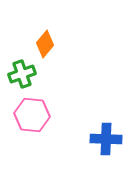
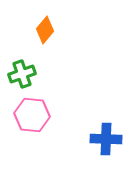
orange diamond: moved 14 px up
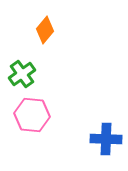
green cross: rotated 16 degrees counterclockwise
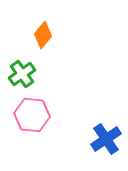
orange diamond: moved 2 px left, 5 px down
blue cross: rotated 36 degrees counterclockwise
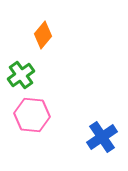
green cross: moved 1 px left, 1 px down
blue cross: moved 4 px left, 2 px up
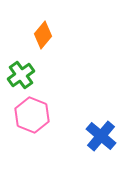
pink hexagon: rotated 16 degrees clockwise
blue cross: moved 1 px left, 1 px up; rotated 16 degrees counterclockwise
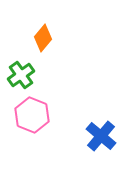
orange diamond: moved 3 px down
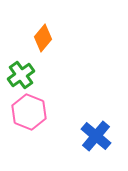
pink hexagon: moved 3 px left, 3 px up
blue cross: moved 5 px left
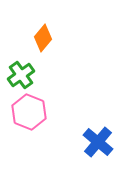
blue cross: moved 2 px right, 6 px down
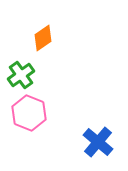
orange diamond: rotated 16 degrees clockwise
pink hexagon: moved 1 px down
